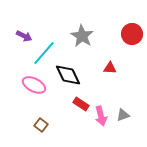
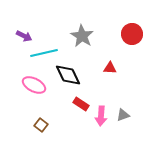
cyan line: rotated 36 degrees clockwise
pink arrow: rotated 18 degrees clockwise
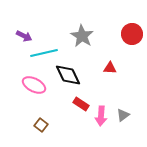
gray triangle: rotated 16 degrees counterclockwise
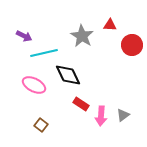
red circle: moved 11 px down
red triangle: moved 43 px up
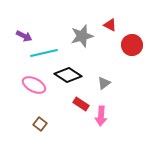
red triangle: rotated 24 degrees clockwise
gray star: rotated 25 degrees clockwise
black diamond: rotated 32 degrees counterclockwise
gray triangle: moved 19 px left, 32 px up
brown square: moved 1 px left, 1 px up
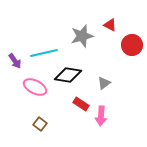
purple arrow: moved 9 px left, 25 px down; rotated 28 degrees clockwise
black diamond: rotated 24 degrees counterclockwise
pink ellipse: moved 1 px right, 2 px down
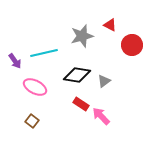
black diamond: moved 9 px right
gray triangle: moved 2 px up
pink arrow: rotated 132 degrees clockwise
brown square: moved 8 px left, 3 px up
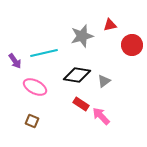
red triangle: rotated 40 degrees counterclockwise
brown square: rotated 16 degrees counterclockwise
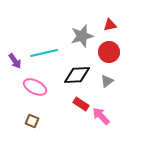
red circle: moved 23 px left, 7 px down
black diamond: rotated 12 degrees counterclockwise
gray triangle: moved 3 px right
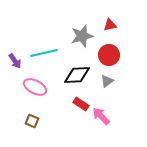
red circle: moved 3 px down
